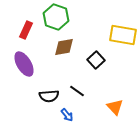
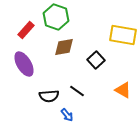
red rectangle: rotated 18 degrees clockwise
orange triangle: moved 8 px right, 17 px up; rotated 18 degrees counterclockwise
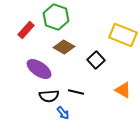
yellow rectangle: rotated 12 degrees clockwise
brown diamond: rotated 40 degrees clockwise
purple ellipse: moved 15 px right, 5 px down; rotated 25 degrees counterclockwise
black line: moved 1 px left, 1 px down; rotated 21 degrees counterclockwise
blue arrow: moved 4 px left, 2 px up
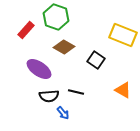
black square: rotated 12 degrees counterclockwise
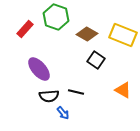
red rectangle: moved 1 px left, 1 px up
brown diamond: moved 23 px right, 13 px up
purple ellipse: rotated 15 degrees clockwise
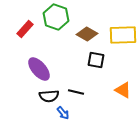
yellow rectangle: rotated 24 degrees counterclockwise
black square: rotated 24 degrees counterclockwise
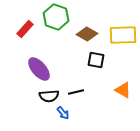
black line: rotated 28 degrees counterclockwise
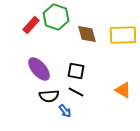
red rectangle: moved 6 px right, 4 px up
brown diamond: rotated 45 degrees clockwise
black square: moved 20 px left, 11 px down
black line: rotated 42 degrees clockwise
blue arrow: moved 2 px right, 2 px up
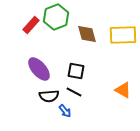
green hexagon: rotated 20 degrees clockwise
black line: moved 2 px left
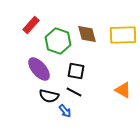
green hexagon: moved 2 px right, 24 px down; rotated 20 degrees counterclockwise
black semicircle: rotated 18 degrees clockwise
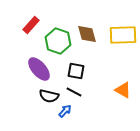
blue arrow: rotated 96 degrees counterclockwise
